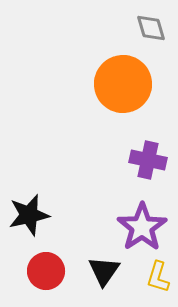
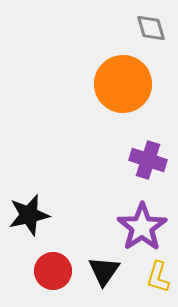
purple cross: rotated 6 degrees clockwise
red circle: moved 7 px right
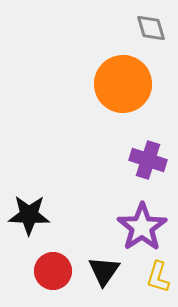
black star: rotated 15 degrees clockwise
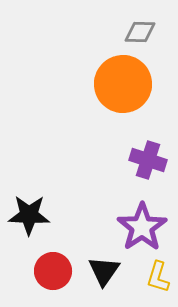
gray diamond: moved 11 px left, 4 px down; rotated 72 degrees counterclockwise
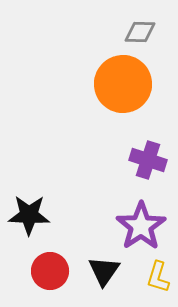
purple star: moved 1 px left, 1 px up
red circle: moved 3 px left
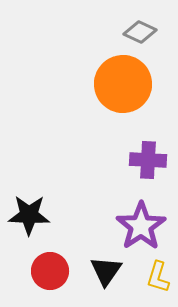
gray diamond: rotated 24 degrees clockwise
purple cross: rotated 15 degrees counterclockwise
black triangle: moved 2 px right
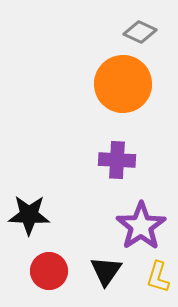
purple cross: moved 31 px left
red circle: moved 1 px left
